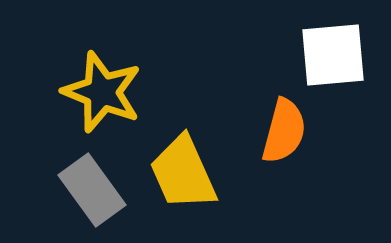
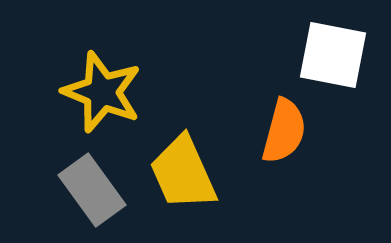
white square: rotated 16 degrees clockwise
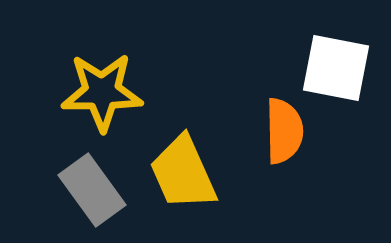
white square: moved 3 px right, 13 px down
yellow star: rotated 22 degrees counterclockwise
orange semicircle: rotated 16 degrees counterclockwise
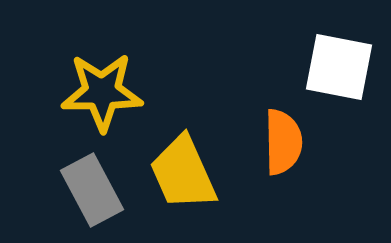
white square: moved 3 px right, 1 px up
orange semicircle: moved 1 px left, 11 px down
gray rectangle: rotated 8 degrees clockwise
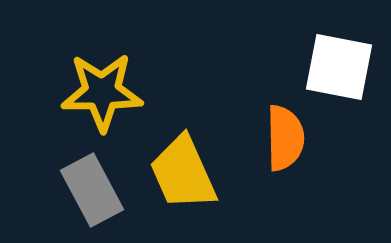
orange semicircle: moved 2 px right, 4 px up
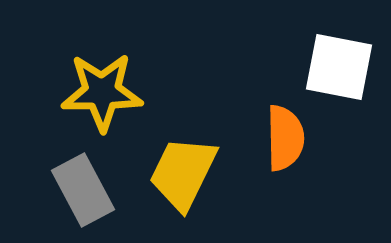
yellow trapezoid: rotated 50 degrees clockwise
gray rectangle: moved 9 px left
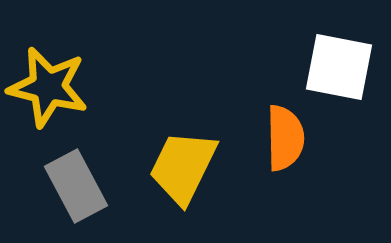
yellow star: moved 54 px left, 5 px up; rotated 14 degrees clockwise
yellow trapezoid: moved 6 px up
gray rectangle: moved 7 px left, 4 px up
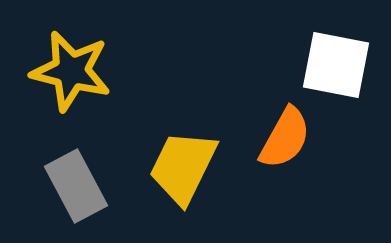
white square: moved 3 px left, 2 px up
yellow star: moved 23 px right, 16 px up
orange semicircle: rotated 30 degrees clockwise
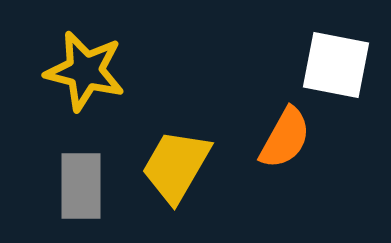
yellow star: moved 14 px right
yellow trapezoid: moved 7 px left, 1 px up; rotated 4 degrees clockwise
gray rectangle: moved 5 px right; rotated 28 degrees clockwise
